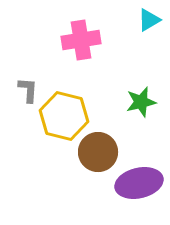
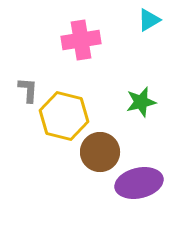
brown circle: moved 2 px right
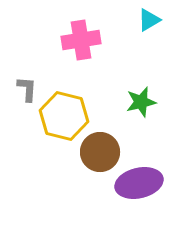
gray L-shape: moved 1 px left, 1 px up
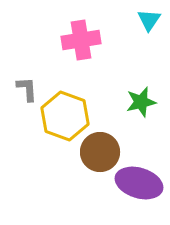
cyan triangle: rotated 25 degrees counterclockwise
gray L-shape: rotated 8 degrees counterclockwise
yellow hexagon: moved 1 px right; rotated 6 degrees clockwise
purple ellipse: rotated 30 degrees clockwise
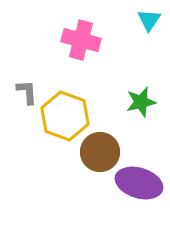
pink cross: rotated 24 degrees clockwise
gray L-shape: moved 3 px down
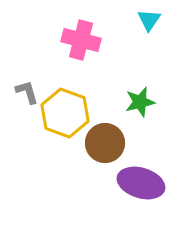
gray L-shape: rotated 12 degrees counterclockwise
green star: moved 1 px left
yellow hexagon: moved 3 px up
brown circle: moved 5 px right, 9 px up
purple ellipse: moved 2 px right
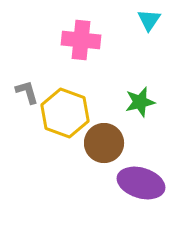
pink cross: rotated 9 degrees counterclockwise
brown circle: moved 1 px left
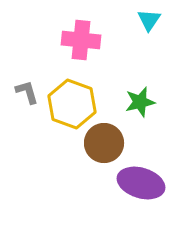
yellow hexagon: moved 7 px right, 9 px up
